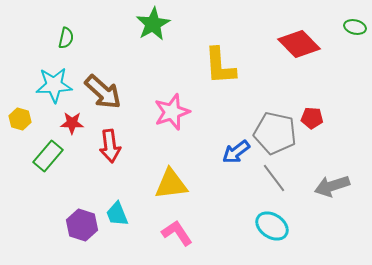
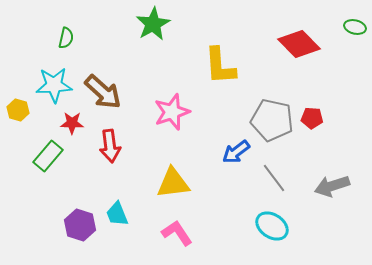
yellow hexagon: moved 2 px left, 9 px up
gray pentagon: moved 3 px left, 13 px up
yellow triangle: moved 2 px right, 1 px up
purple hexagon: moved 2 px left
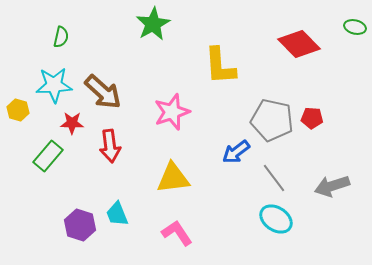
green semicircle: moved 5 px left, 1 px up
yellow triangle: moved 5 px up
cyan ellipse: moved 4 px right, 7 px up
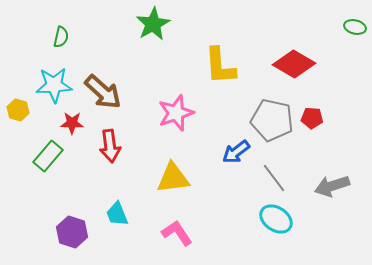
red diamond: moved 5 px left, 20 px down; rotated 15 degrees counterclockwise
pink star: moved 4 px right, 1 px down
purple hexagon: moved 8 px left, 7 px down
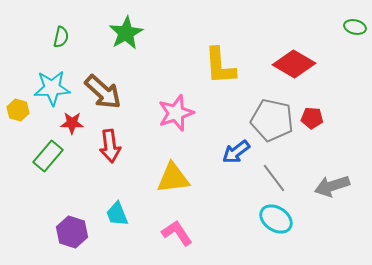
green star: moved 27 px left, 9 px down
cyan star: moved 2 px left, 3 px down
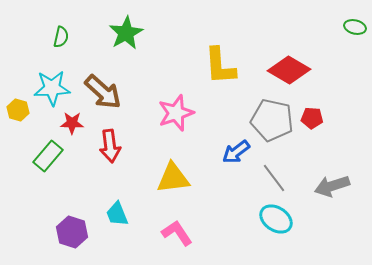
red diamond: moved 5 px left, 6 px down
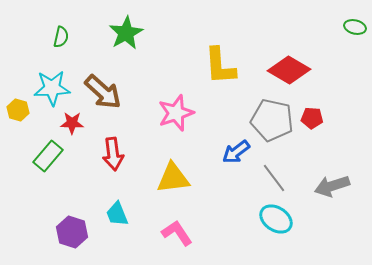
red arrow: moved 3 px right, 8 px down
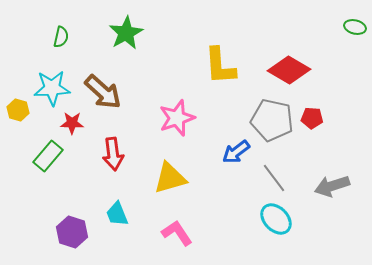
pink star: moved 1 px right, 5 px down
yellow triangle: moved 3 px left; rotated 9 degrees counterclockwise
cyan ellipse: rotated 12 degrees clockwise
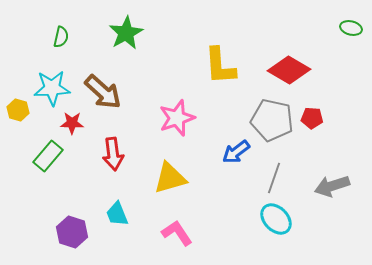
green ellipse: moved 4 px left, 1 px down
gray line: rotated 56 degrees clockwise
